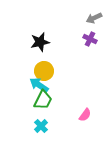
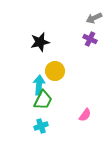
yellow circle: moved 11 px right
cyan arrow: rotated 60 degrees clockwise
cyan cross: rotated 24 degrees clockwise
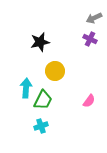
cyan arrow: moved 13 px left, 3 px down
pink semicircle: moved 4 px right, 14 px up
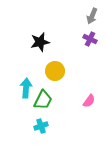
gray arrow: moved 2 px left, 2 px up; rotated 42 degrees counterclockwise
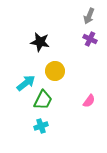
gray arrow: moved 3 px left
black star: rotated 24 degrees clockwise
cyan arrow: moved 5 px up; rotated 48 degrees clockwise
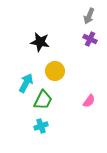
cyan arrow: rotated 24 degrees counterclockwise
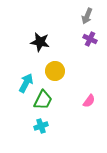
gray arrow: moved 2 px left
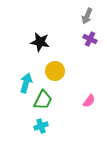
cyan arrow: rotated 12 degrees counterclockwise
